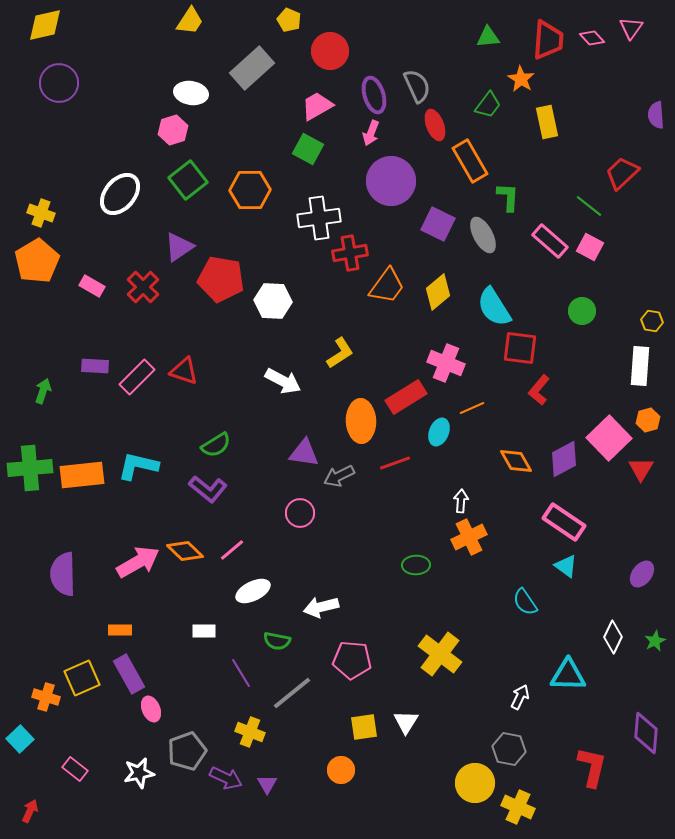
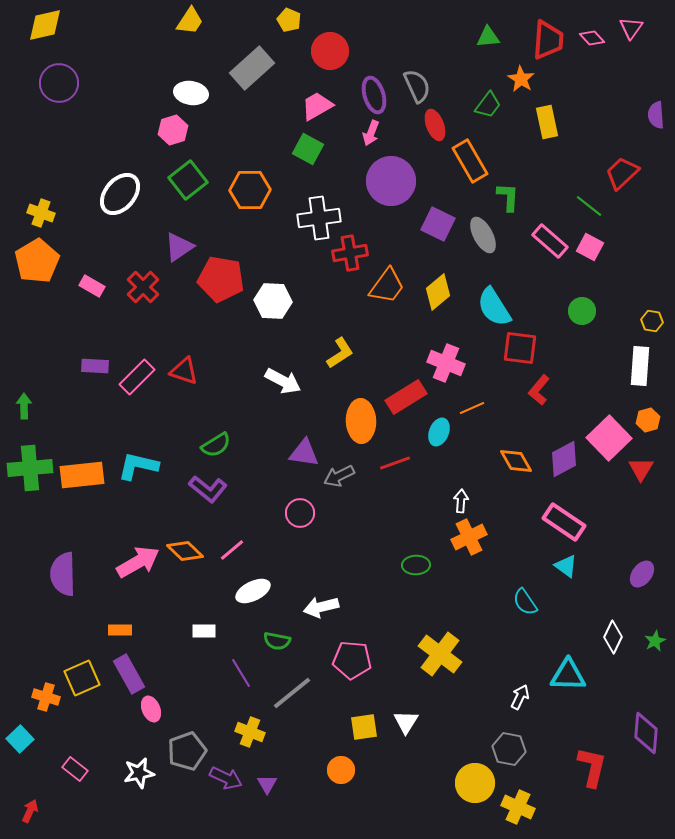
green arrow at (43, 391): moved 19 px left, 15 px down; rotated 20 degrees counterclockwise
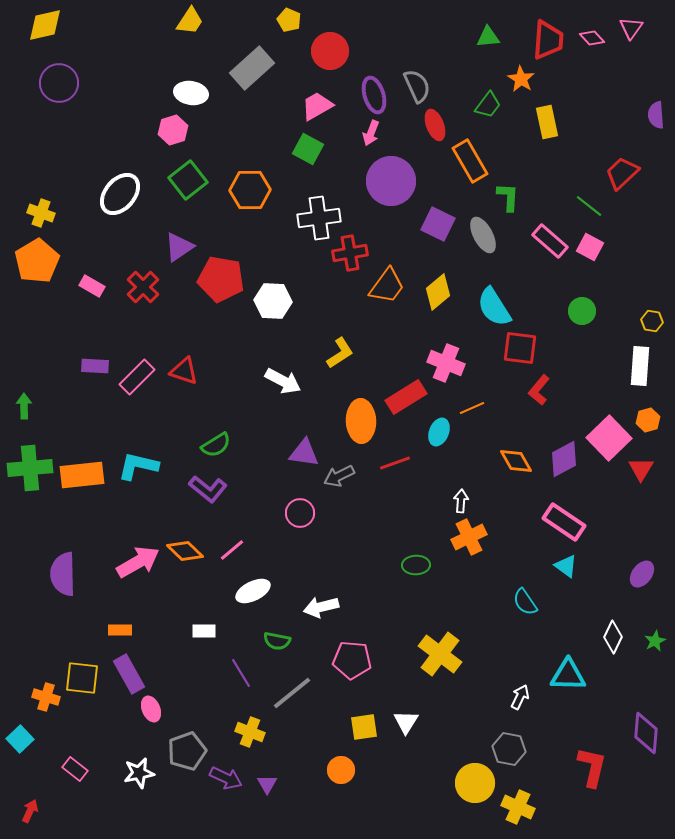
yellow square at (82, 678): rotated 30 degrees clockwise
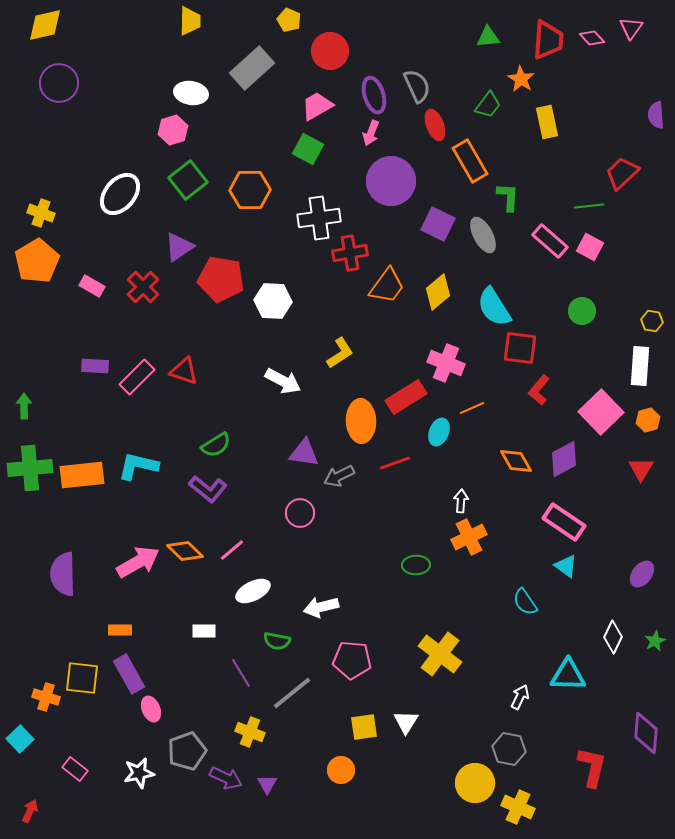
yellow trapezoid at (190, 21): rotated 32 degrees counterclockwise
green line at (589, 206): rotated 44 degrees counterclockwise
pink square at (609, 438): moved 8 px left, 26 px up
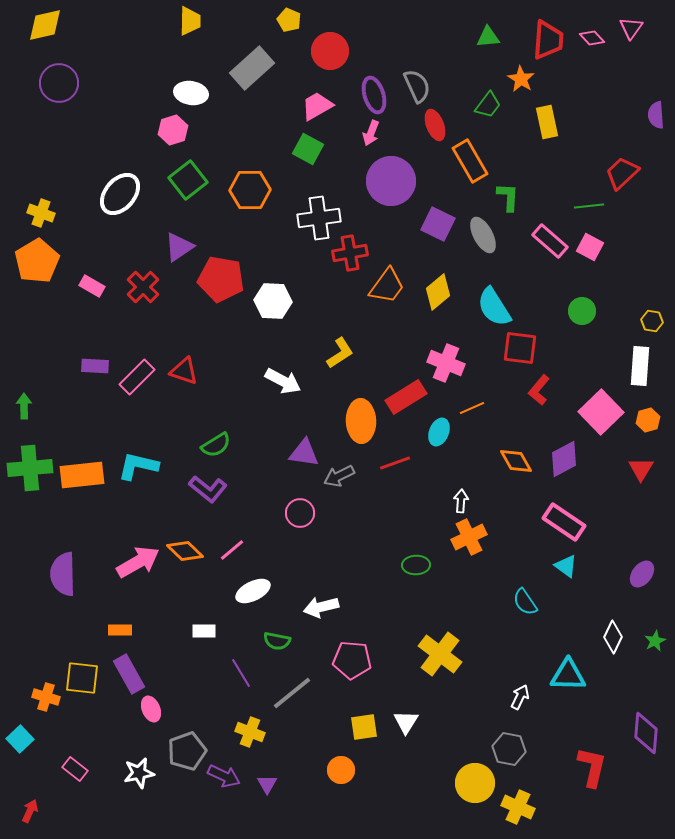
purple arrow at (226, 778): moved 2 px left, 2 px up
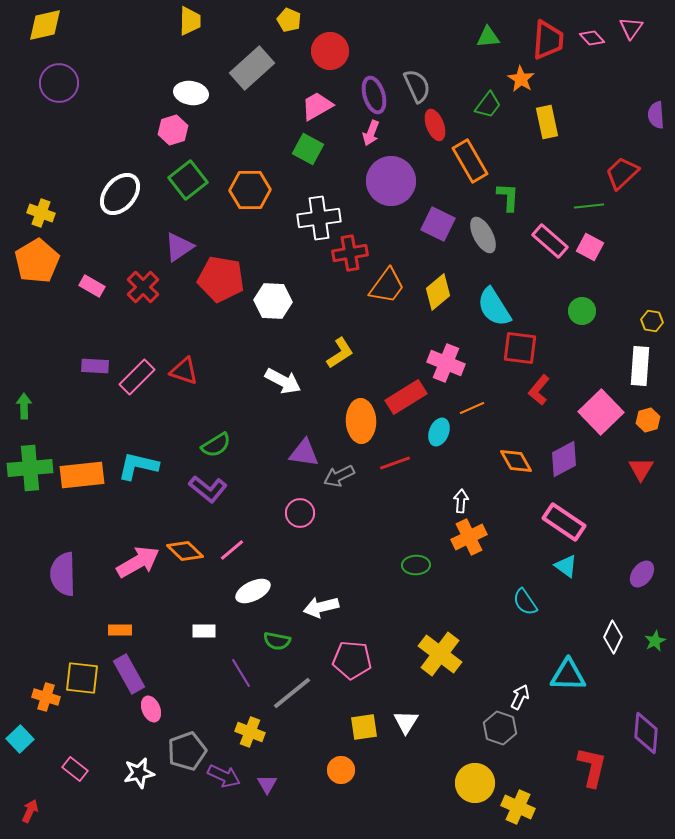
gray hexagon at (509, 749): moved 9 px left, 21 px up; rotated 8 degrees clockwise
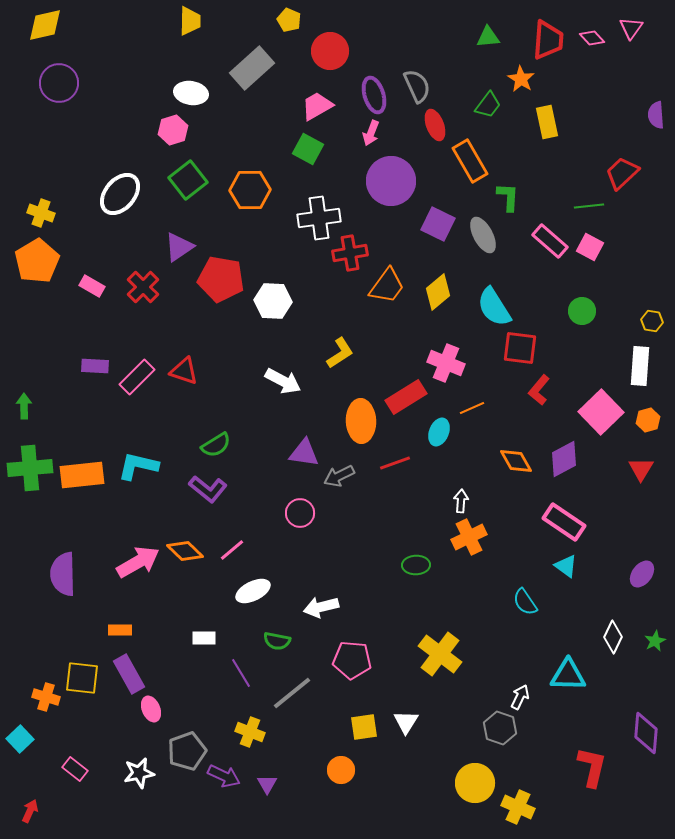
white rectangle at (204, 631): moved 7 px down
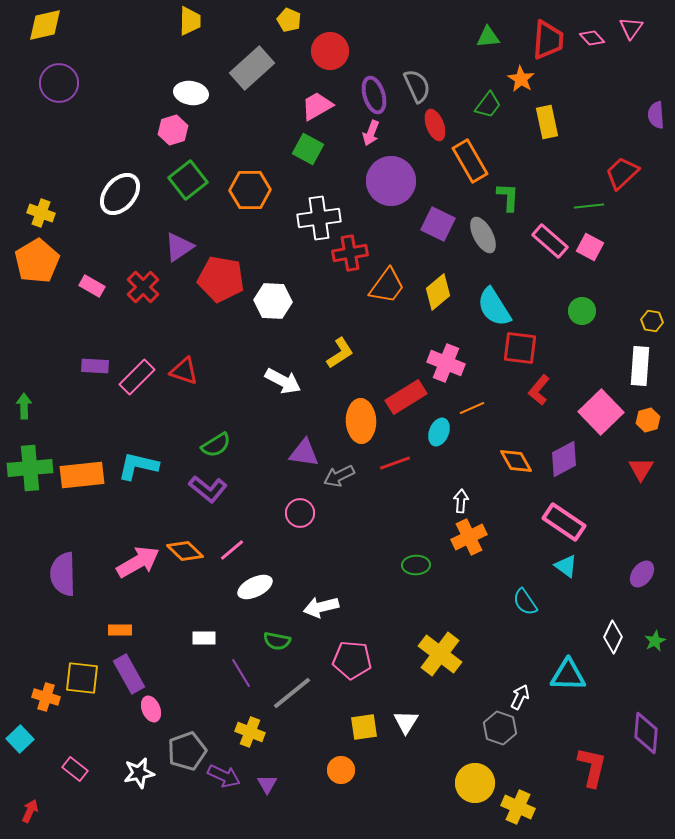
white ellipse at (253, 591): moved 2 px right, 4 px up
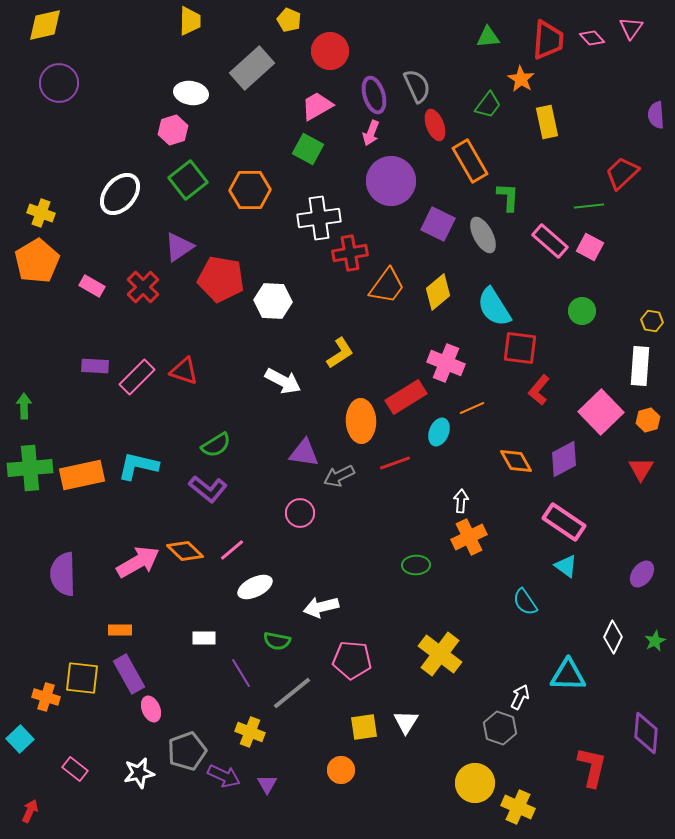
orange rectangle at (82, 475): rotated 6 degrees counterclockwise
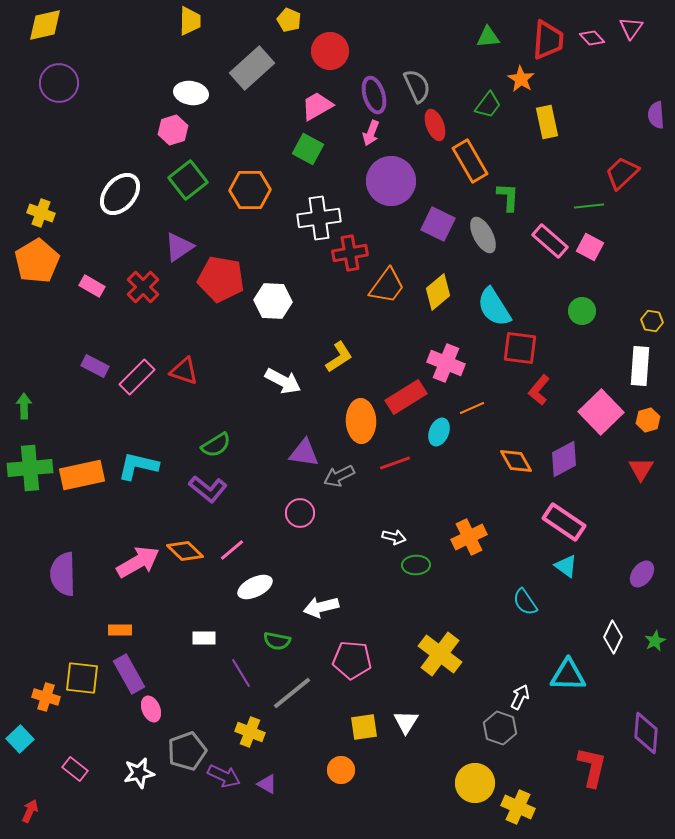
yellow L-shape at (340, 353): moved 1 px left, 4 px down
purple rectangle at (95, 366): rotated 24 degrees clockwise
white arrow at (461, 501): moved 67 px left, 36 px down; rotated 100 degrees clockwise
purple triangle at (267, 784): rotated 30 degrees counterclockwise
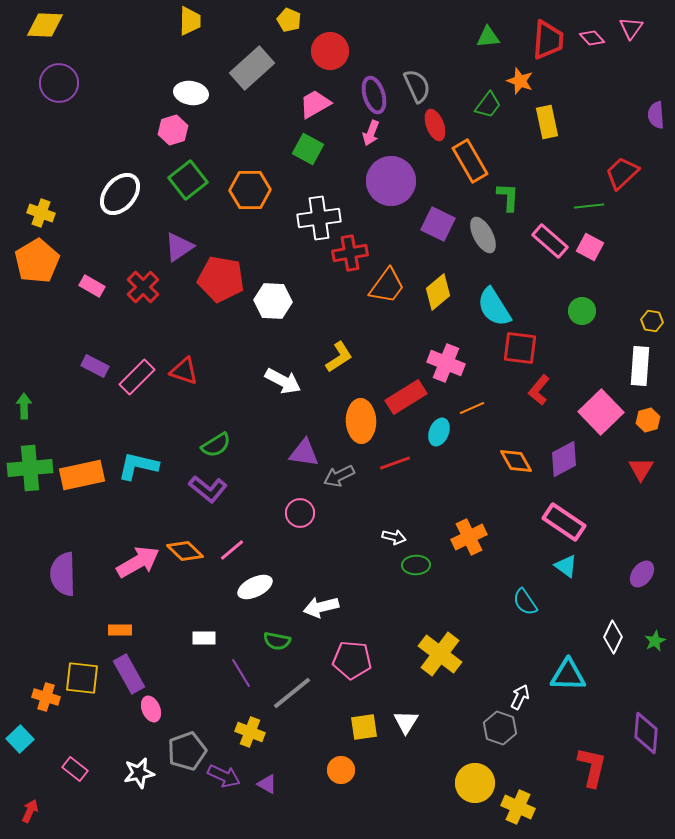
yellow diamond at (45, 25): rotated 15 degrees clockwise
orange star at (521, 79): moved 1 px left, 2 px down; rotated 12 degrees counterclockwise
pink trapezoid at (317, 106): moved 2 px left, 2 px up
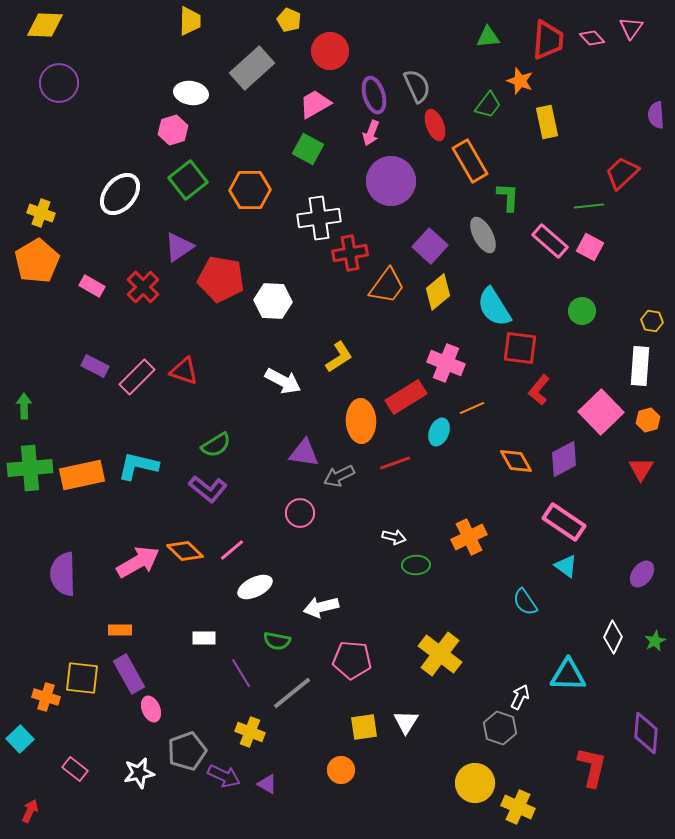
purple square at (438, 224): moved 8 px left, 22 px down; rotated 16 degrees clockwise
